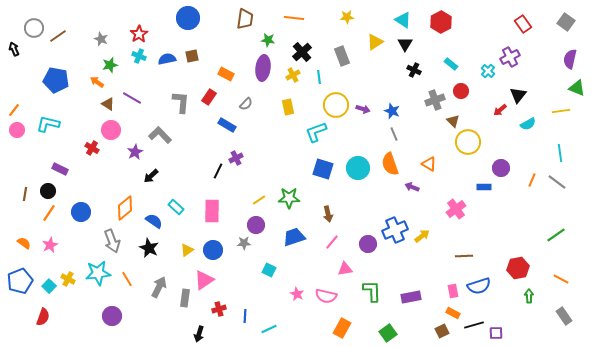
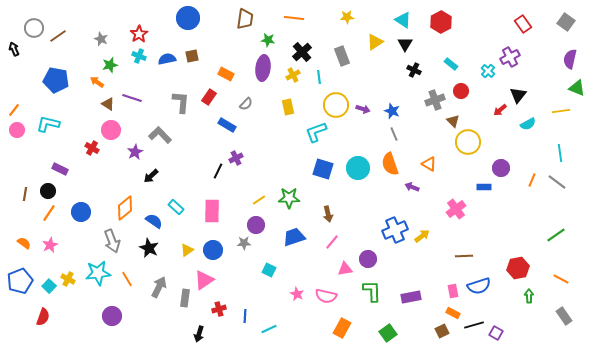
purple line at (132, 98): rotated 12 degrees counterclockwise
purple circle at (368, 244): moved 15 px down
purple square at (496, 333): rotated 32 degrees clockwise
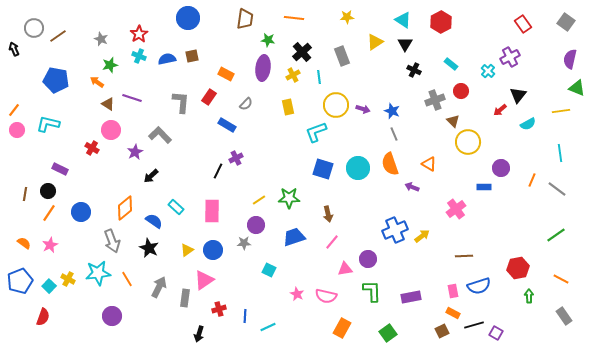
gray line at (557, 182): moved 7 px down
cyan line at (269, 329): moved 1 px left, 2 px up
